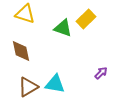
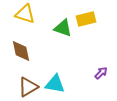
yellow rectangle: rotated 30 degrees clockwise
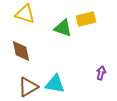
purple arrow: rotated 32 degrees counterclockwise
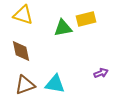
yellow triangle: moved 2 px left, 1 px down
green triangle: rotated 30 degrees counterclockwise
purple arrow: rotated 56 degrees clockwise
brown triangle: moved 3 px left, 2 px up; rotated 10 degrees clockwise
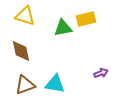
yellow triangle: moved 2 px right, 1 px down
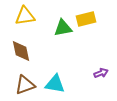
yellow triangle: rotated 25 degrees counterclockwise
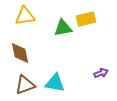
brown diamond: moved 1 px left, 2 px down
cyan triangle: moved 1 px up
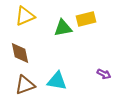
yellow triangle: rotated 15 degrees counterclockwise
purple arrow: moved 3 px right, 1 px down; rotated 48 degrees clockwise
cyan triangle: moved 2 px right, 2 px up
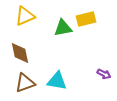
brown triangle: moved 2 px up
